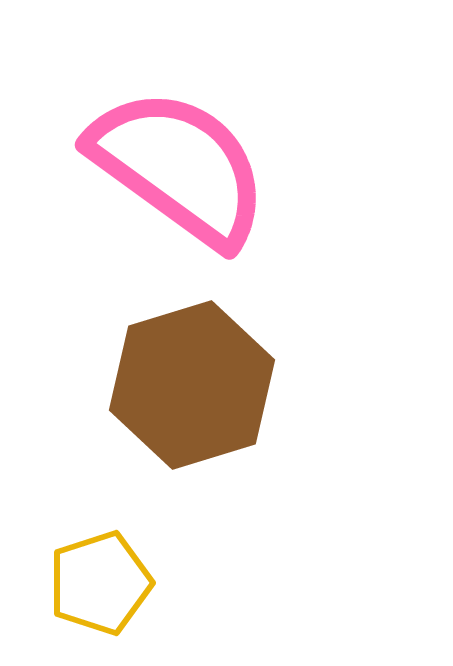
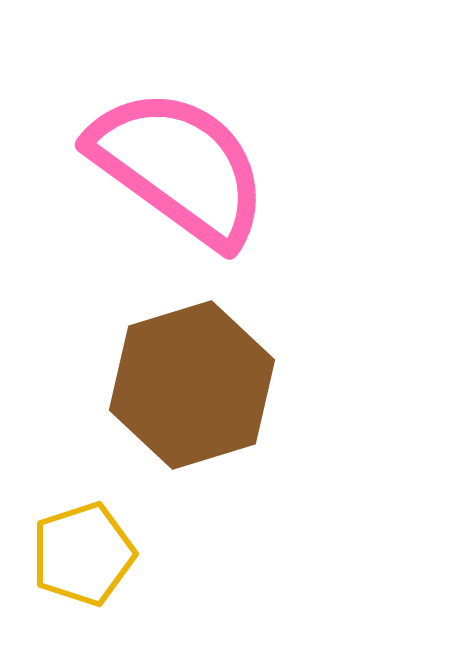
yellow pentagon: moved 17 px left, 29 px up
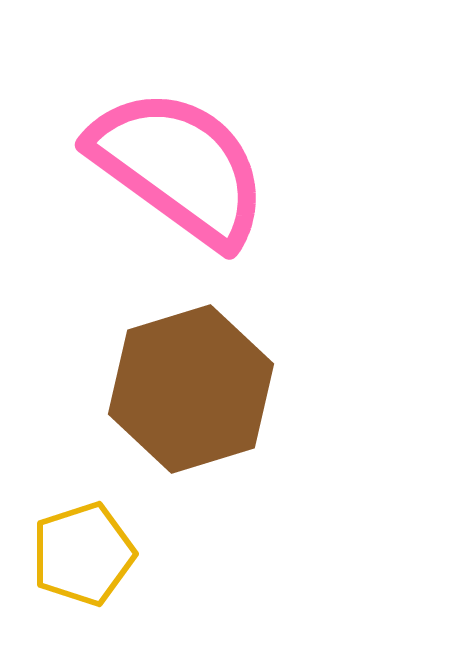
brown hexagon: moved 1 px left, 4 px down
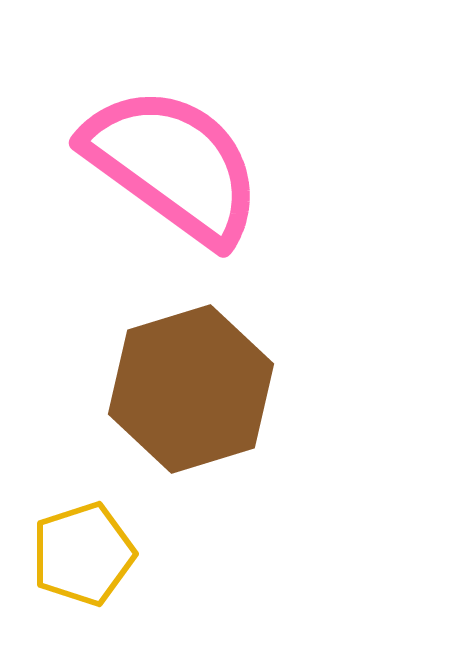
pink semicircle: moved 6 px left, 2 px up
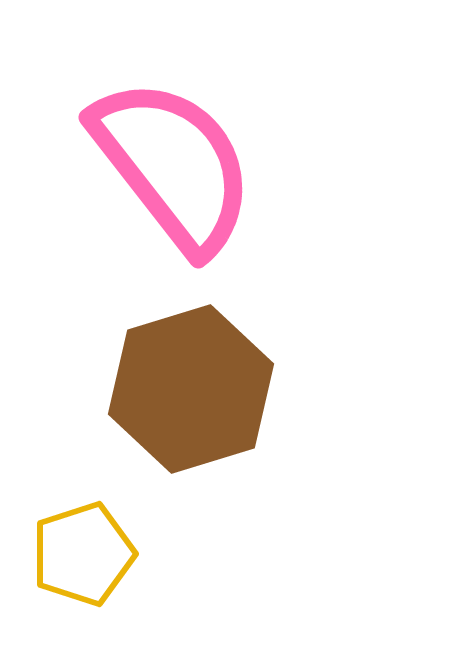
pink semicircle: rotated 16 degrees clockwise
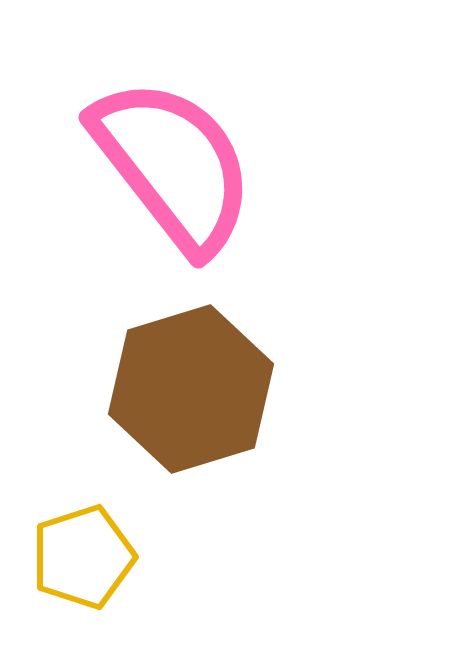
yellow pentagon: moved 3 px down
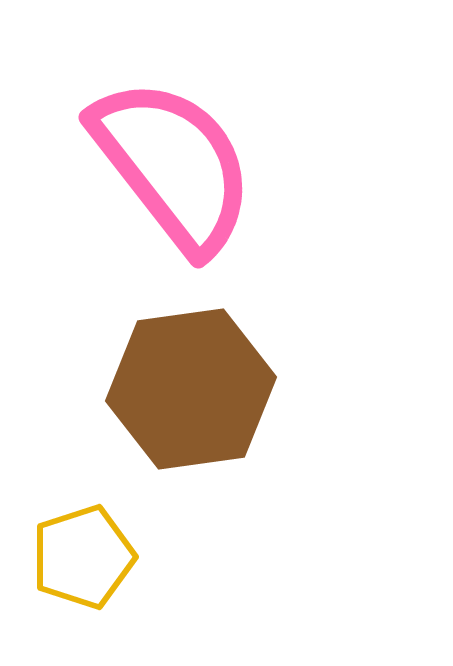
brown hexagon: rotated 9 degrees clockwise
